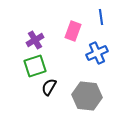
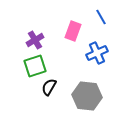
blue line: rotated 21 degrees counterclockwise
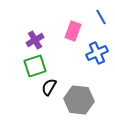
gray hexagon: moved 8 px left, 4 px down
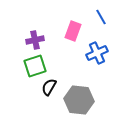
purple cross: rotated 18 degrees clockwise
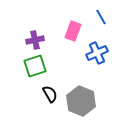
black semicircle: moved 1 px right, 7 px down; rotated 120 degrees clockwise
gray hexagon: moved 2 px right, 1 px down; rotated 16 degrees clockwise
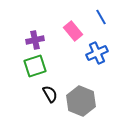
pink rectangle: rotated 60 degrees counterclockwise
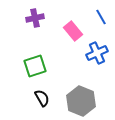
purple cross: moved 22 px up
black semicircle: moved 8 px left, 4 px down
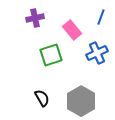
blue line: rotated 49 degrees clockwise
pink rectangle: moved 1 px left, 1 px up
green square: moved 16 px right, 11 px up
gray hexagon: rotated 8 degrees clockwise
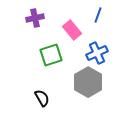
blue line: moved 3 px left, 2 px up
gray hexagon: moved 7 px right, 19 px up
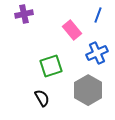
purple cross: moved 11 px left, 4 px up
green square: moved 11 px down
gray hexagon: moved 8 px down
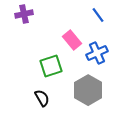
blue line: rotated 56 degrees counterclockwise
pink rectangle: moved 10 px down
